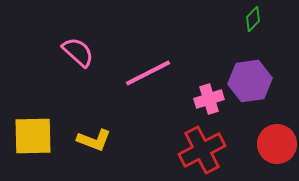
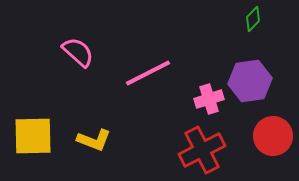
red circle: moved 4 px left, 8 px up
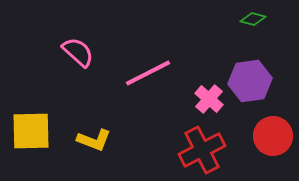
green diamond: rotated 60 degrees clockwise
pink cross: rotated 32 degrees counterclockwise
yellow square: moved 2 px left, 5 px up
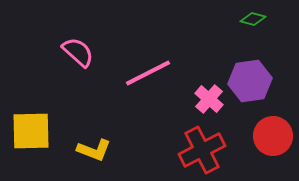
yellow L-shape: moved 10 px down
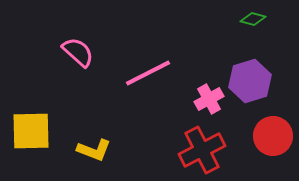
purple hexagon: rotated 9 degrees counterclockwise
pink cross: rotated 20 degrees clockwise
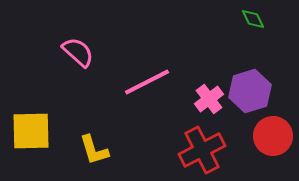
green diamond: rotated 50 degrees clockwise
pink line: moved 1 px left, 9 px down
purple hexagon: moved 10 px down
pink cross: rotated 8 degrees counterclockwise
yellow L-shape: rotated 52 degrees clockwise
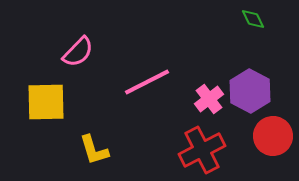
pink semicircle: rotated 92 degrees clockwise
purple hexagon: rotated 15 degrees counterclockwise
yellow square: moved 15 px right, 29 px up
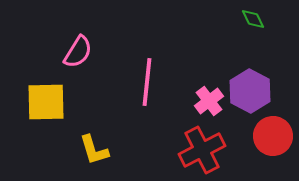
pink semicircle: rotated 12 degrees counterclockwise
pink line: rotated 57 degrees counterclockwise
pink cross: moved 2 px down
